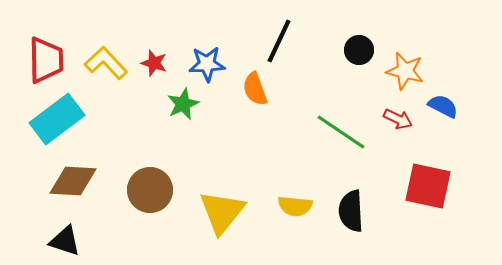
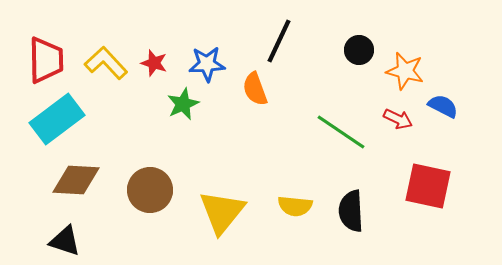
brown diamond: moved 3 px right, 1 px up
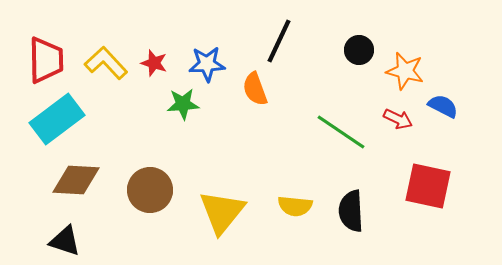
green star: rotated 20 degrees clockwise
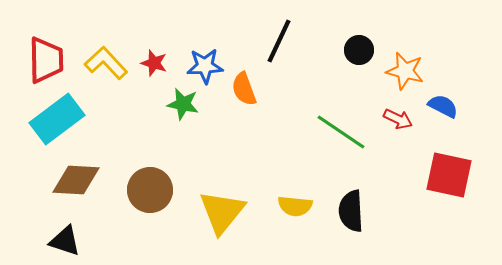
blue star: moved 2 px left, 2 px down
orange semicircle: moved 11 px left
green star: rotated 16 degrees clockwise
red square: moved 21 px right, 11 px up
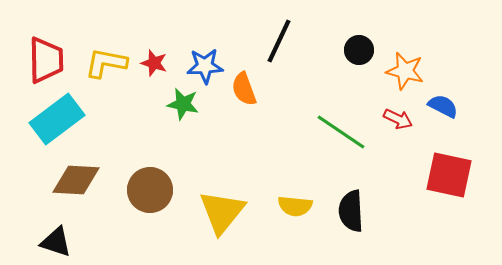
yellow L-shape: rotated 36 degrees counterclockwise
black triangle: moved 9 px left, 1 px down
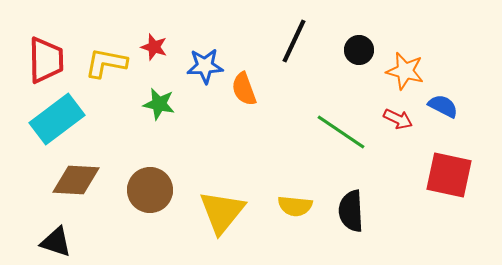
black line: moved 15 px right
red star: moved 16 px up
green star: moved 24 px left
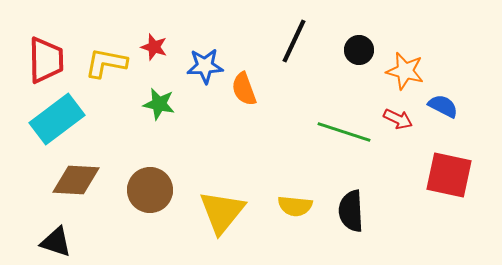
green line: moved 3 px right; rotated 16 degrees counterclockwise
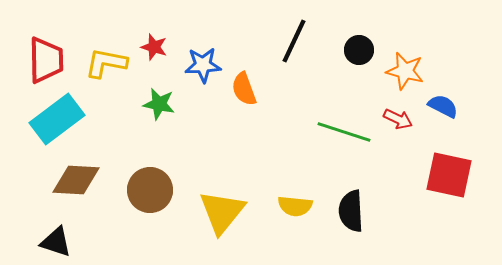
blue star: moved 2 px left, 1 px up
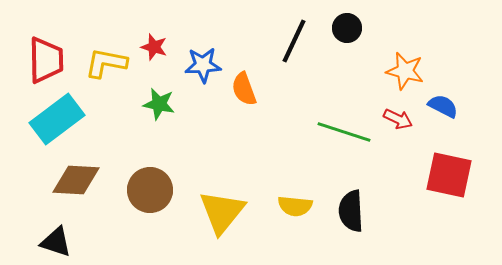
black circle: moved 12 px left, 22 px up
